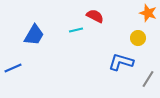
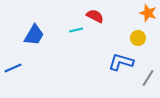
gray line: moved 1 px up
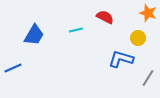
red semicircle: moved 10 px right, 1 px down
blue L-shape: moved 3 px up
